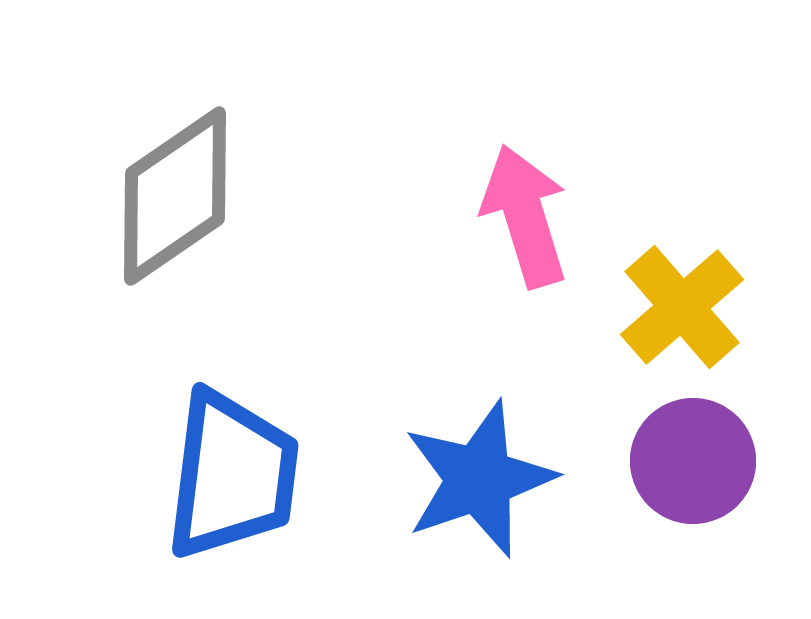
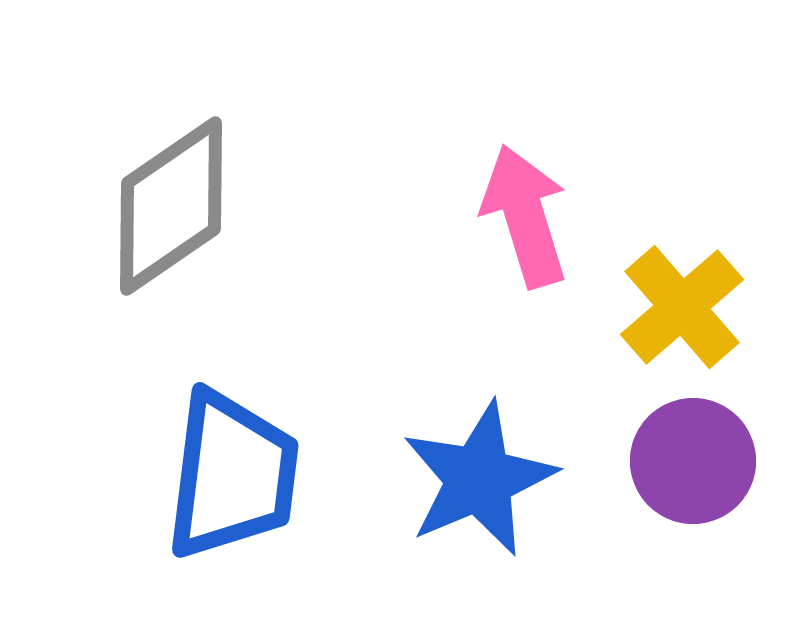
gray diamond: moved 4 px left, 10 px down
blue star: rotated 4 degrees counterclockwise
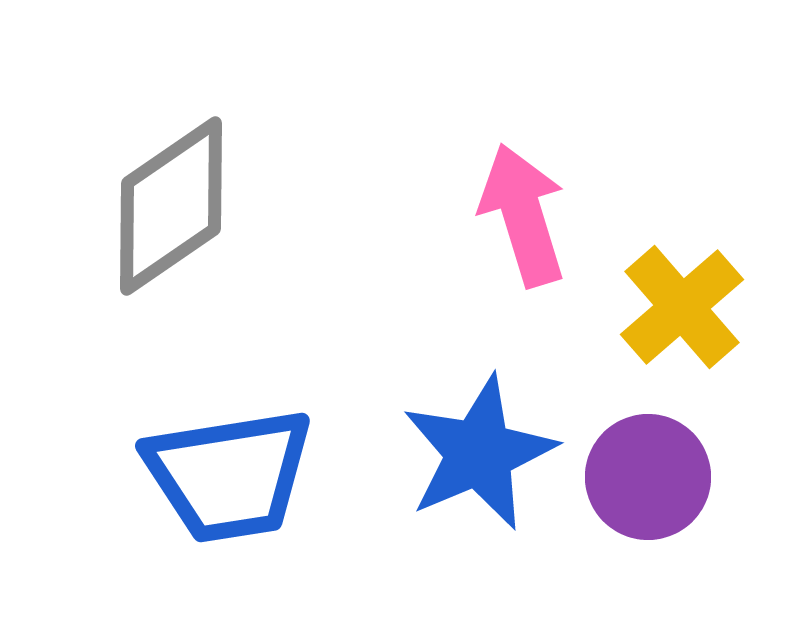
pink arrow: moved 2 px left, 1 px up
purple circle: moved 45 px left, 16 px down
blue trapezoid: moved 3 px left; rotated 74 degrees clockwise
blue star: moved 26 px up
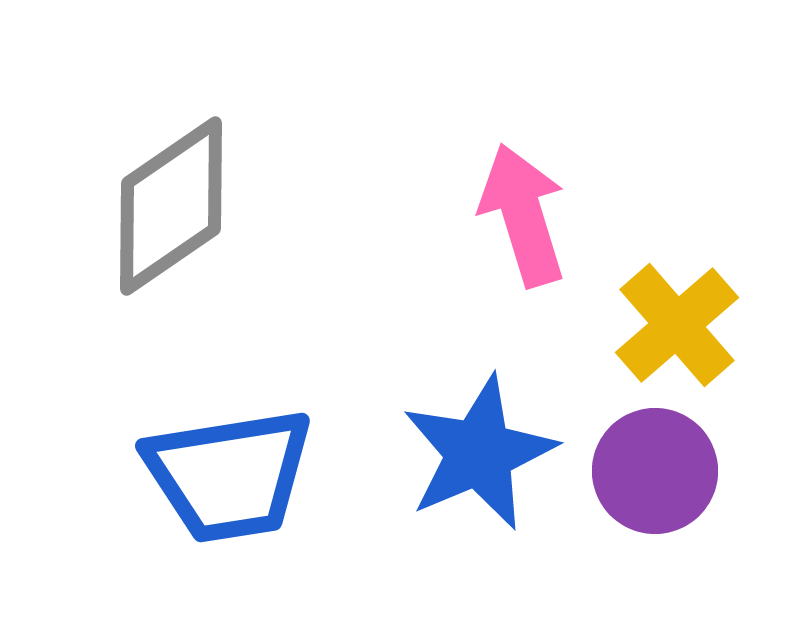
yellow cross: moved 5 px left, 18 px down
purple circle: moved 7 px right, 6 px up
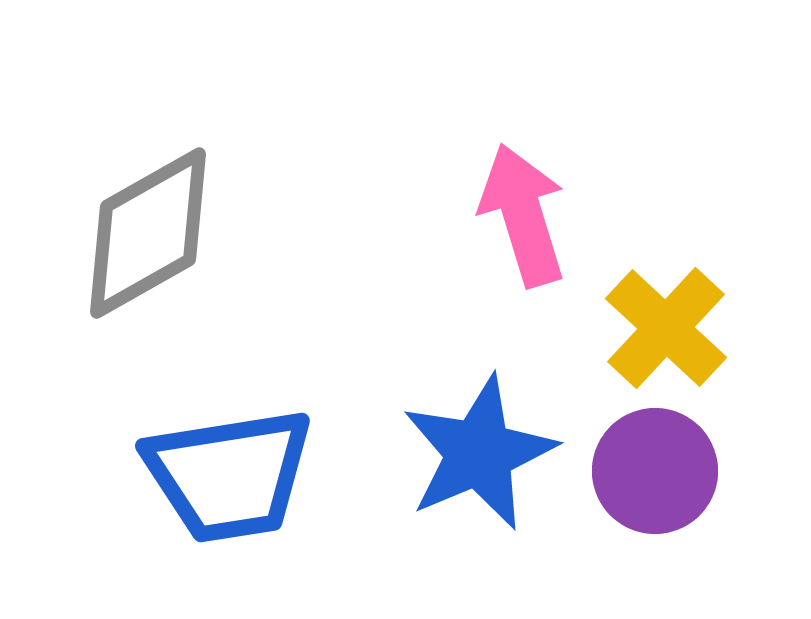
gray diamond: moved 23 px left, 27 px down; rotated 5 degrees clockwise
yellow cross: moved 11 px left, 3 px down; rotated 6 degrees counterclockwise
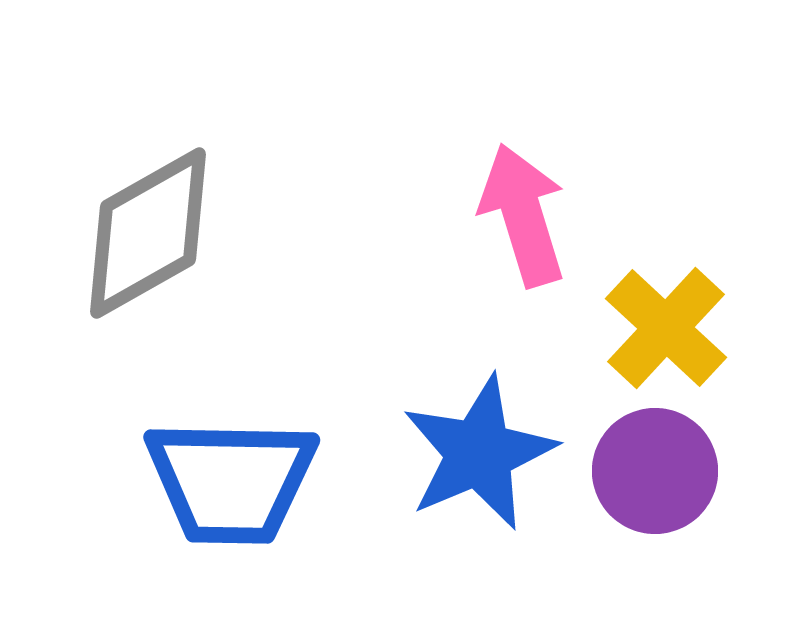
blue trapezoid: moved 2 px right, 6 px down; rotated 10 degrees clockwise
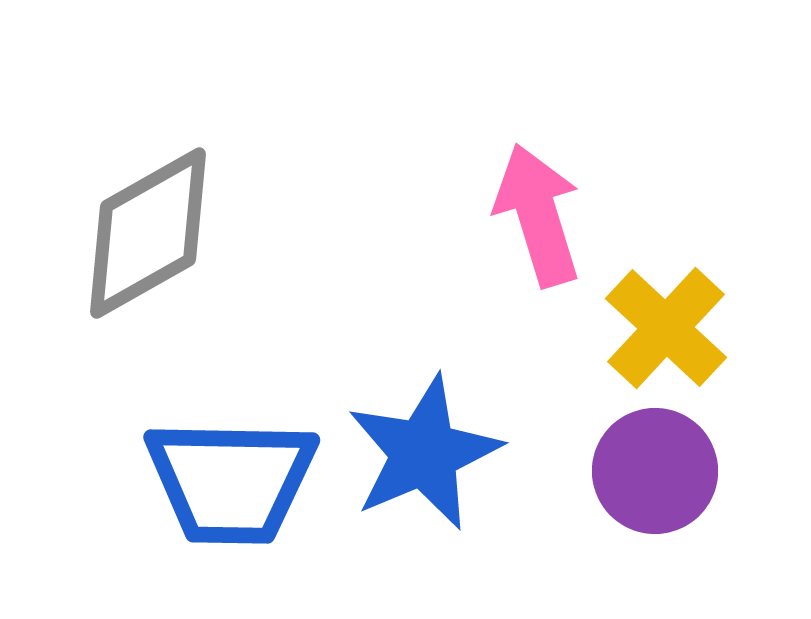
pink arrow: moved 15 px right
blue star: moved 55 px left
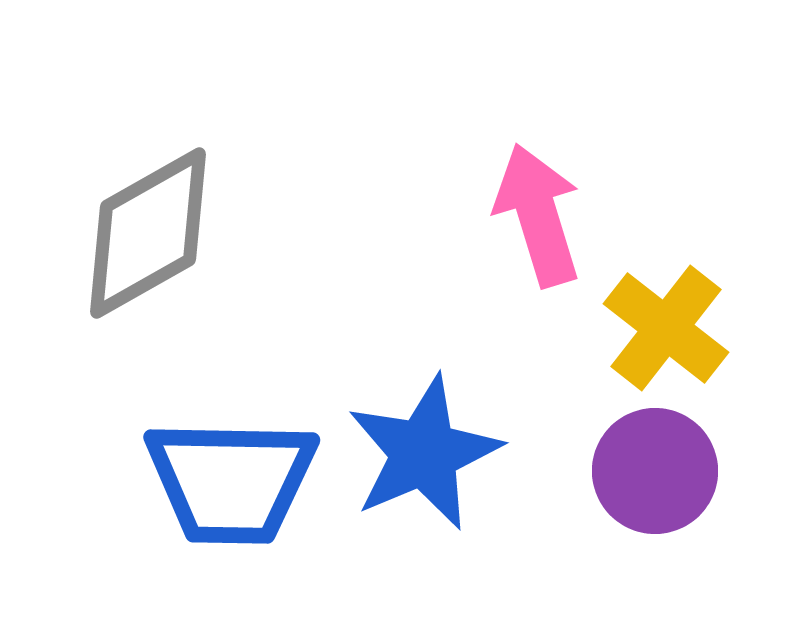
yellow cross: rotated 5 degrees counterclockwise
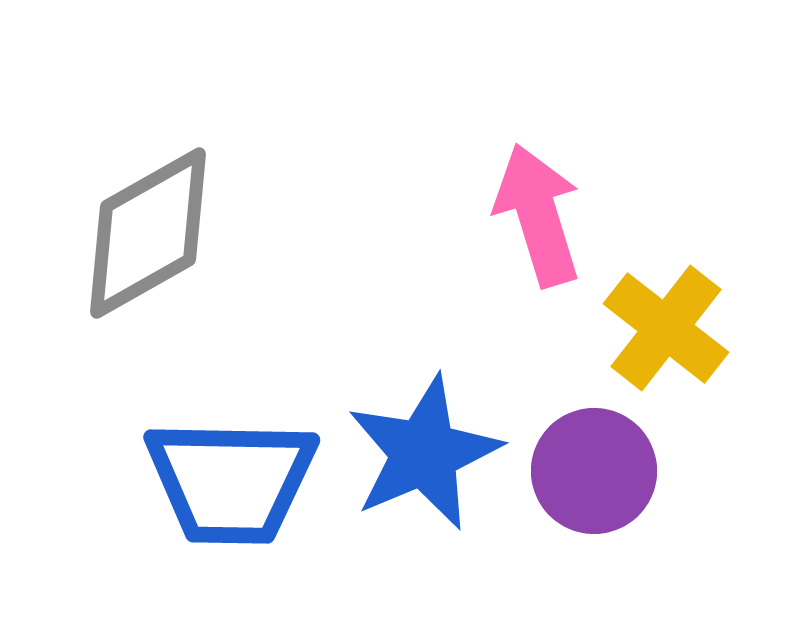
purple circle: moved 61 px left
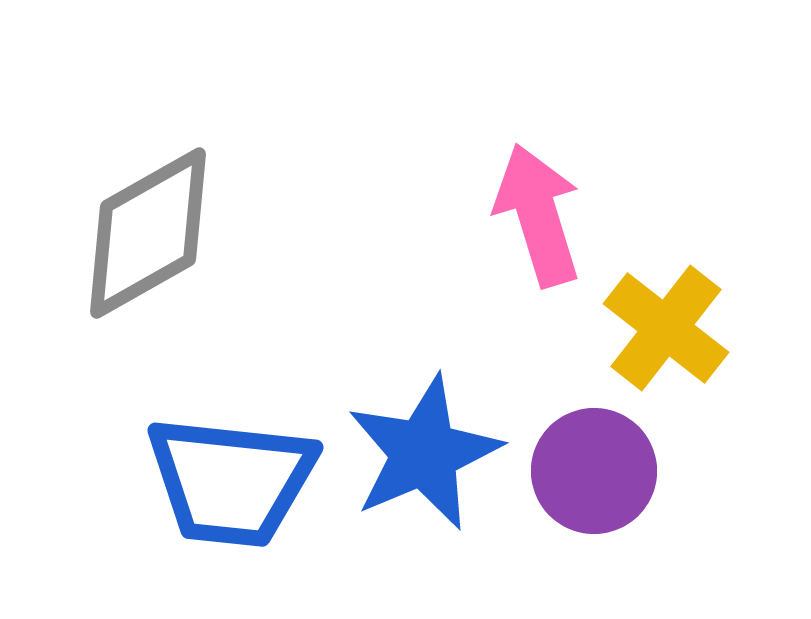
blue trapezoid: rotated 5 degrees clockwise
